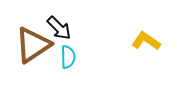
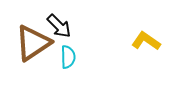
black arrow: moved 2 px up
brown triangle: moved 2 px up
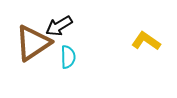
black arrow: rotated 104 degrees clockwise
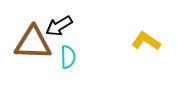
brown triangle: rotated 36 degrees clockwise
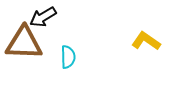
black arrow: moved 16 px left, 9 px up
brown triangle: moved 9 px left
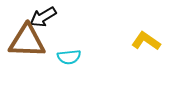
brown triangle: moved 3 px right, 2 px up
cyan semicircle: moved 1 px right; rotated 85 degrees clockwise
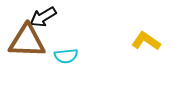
cyan semicircle: moved 3 px left, 1 px up
